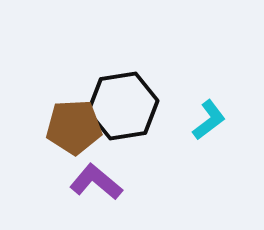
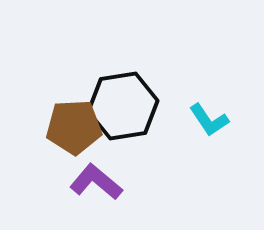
cyan L-shape: rotated 93 degrees clockwise
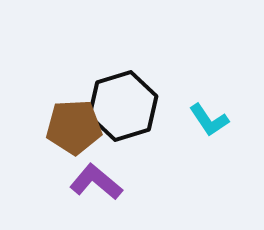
black hexagon: rotated 8 degrees counterclockwise
